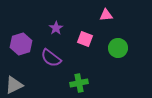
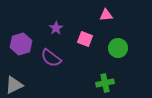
green cross: moved 26 px right
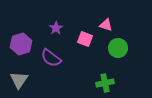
pink triangle: moved 10 px down; rotated 24 degrees clockwise
gray triangle: moved 5 px right, 5 px up; rotated 30 degrees counterclockwise
